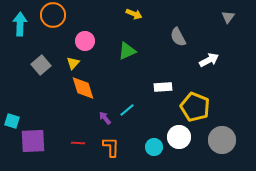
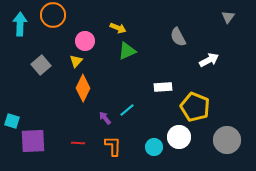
yellow arrow: moved 16 px left, 14 px down
yellow triangle: moved 3 px right, 2 px up
orange diamond: rotated 44 degrees clockwise
gray circle: moved 5 px right
orange L-shape: moved 2 px right, 1 px up
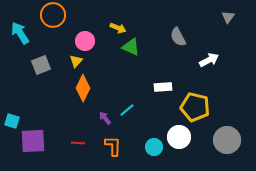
cyan arrow: moved 9 px down; rotated 35 degrees counterclockwise
green triangle: moved 4 px right, 4 px up; rotated 48 degrees clockwise
gray square: rotated 18 degrees clockwise
yellow pentagon: rotated 8 degrees counterclockwise
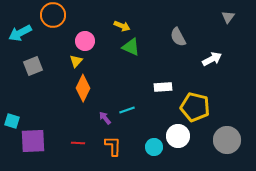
yellow arrow: moved 4 px right, 2 px up
cyan arrow: rotated 85 degrees counterclockwise
white arrow: moved 3 px right, 1 px up
gray square: moved 8 px left, 1 px down
cyan line: rotated 21 degrees clockwise
white circle: moved 1 px left, 1 px up
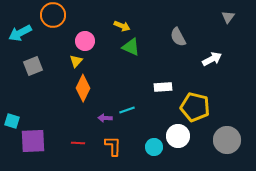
purple arrow: rotated 48 degrees counterclockwise
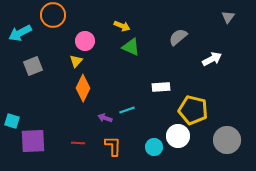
gray semicircle: rotated 78 degrees clockwise
white rectangle: moved 2 px left
yellow pentagon: moved 2 px left, 3 px down
purple arrow: rotated 16 degrees clockwise
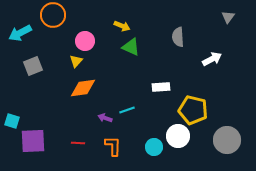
gray semicircle: rotated 54 degrees counterclockwise
orange diamond: rotated 56 degrees clockwise
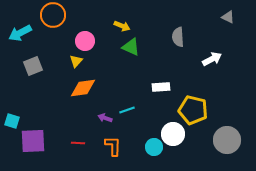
gray triangle: rotated 40 degrees counterclockwise
white circle: moved 5 px left, 2 px up
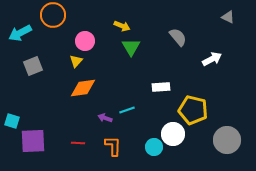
gray semicircle: rotated 144 degrees clockwise
green triangle: rotated 36 degrees clockwise
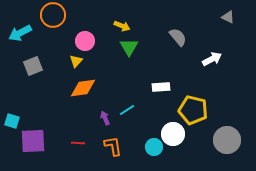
green triangle: moved 2 px left
cyan line: rotated 14 degrees counterclockwise
purple arrow: rotated 48 degrees clockwise
orange L-shape: rotated 10 degrees counterclockwise
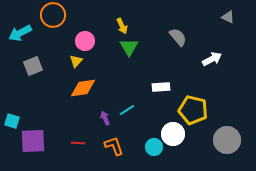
yellow arrow: rotated 42 degrees clockwise
orange L-shape: moved 1 px right; rotated 10 degrees counterclockwise
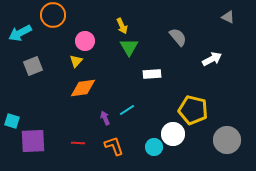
white rectangle: moved 9 px left, 13 px up
